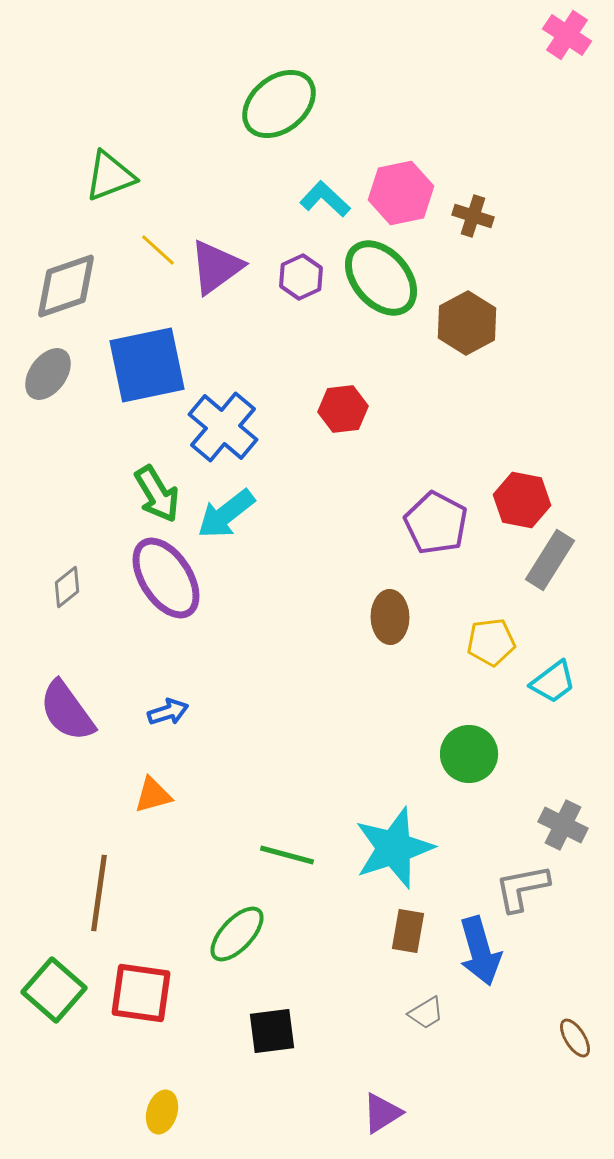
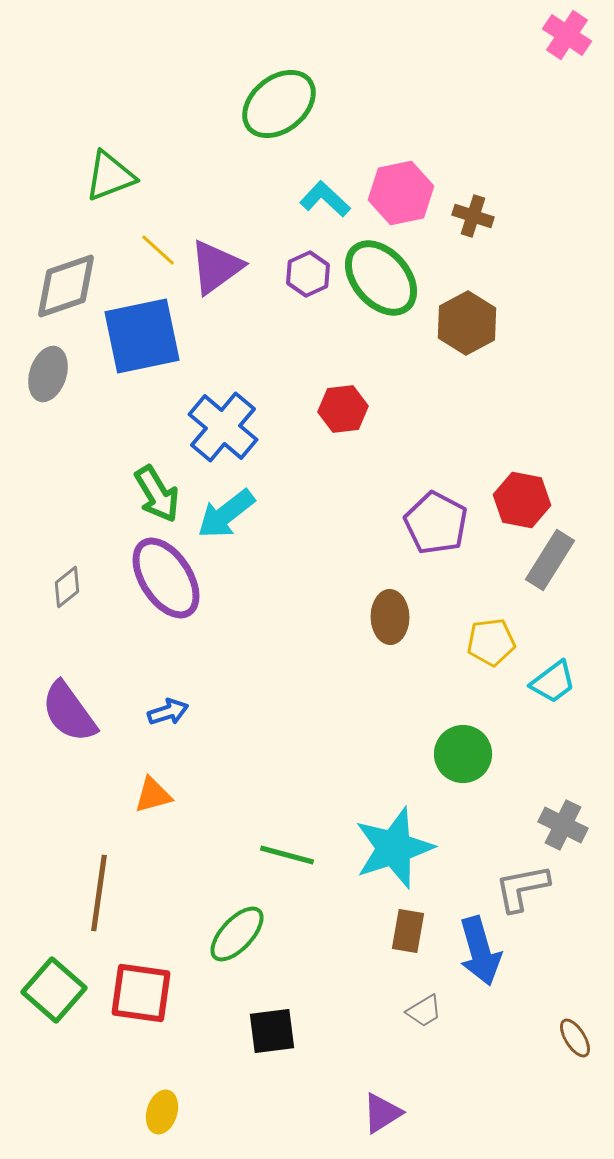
purple hexagon at (301, 277): moved 7 px right, 3 px up
blue square at (147, 365): moved 5 px left, 29 px up
gray ellipse at (48, 374): rotated 18 degrees counterclockwise
purple semicircle at (67, 711): moved 2 px right, 1 px down
green circle at (469, 754): moved 6 px left
gray trapezoid at (426, 1013): moved 2 px left, 2 px up
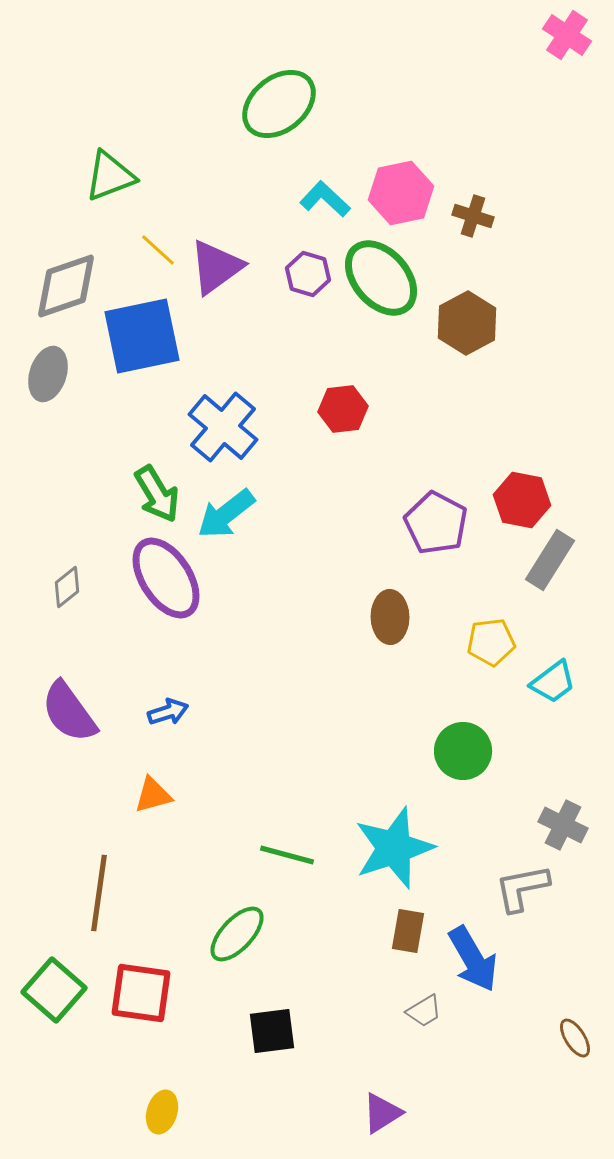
purple hexagon at (308, 274): rotated 18 degrees counterclockwise
green circle at (463, 754): moved 3 px up
blue arrow at (480, 951): moved 7 px left, 8 px down; rotated 14 degrees counterclockwise
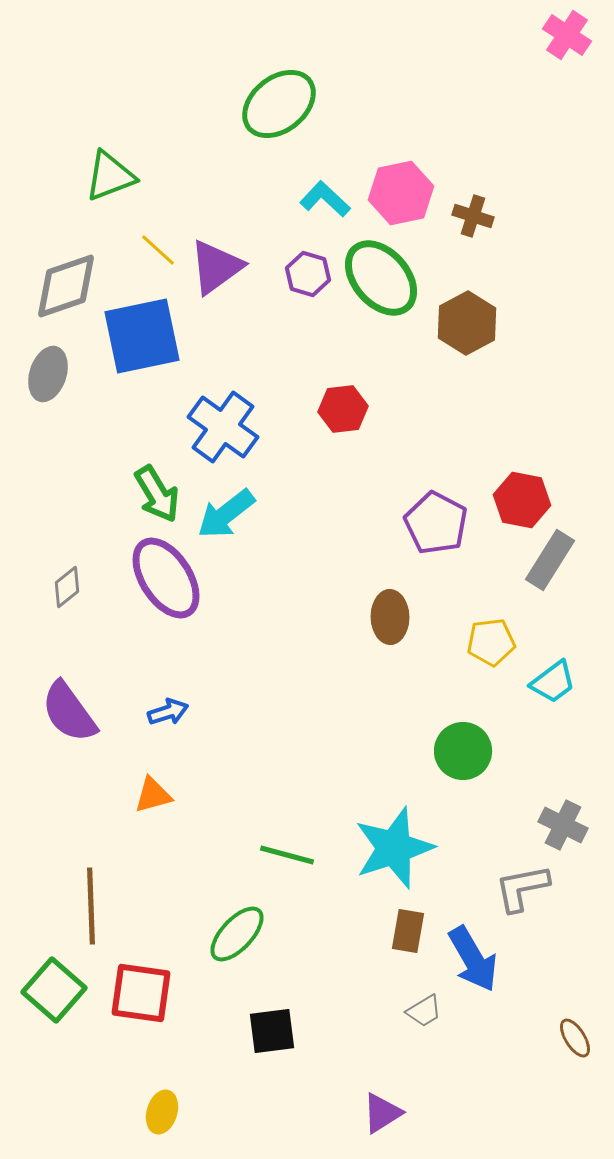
blue cross at (223, 427): rotated 4 degrees counterclockwise
brown line at (99, 893): moved 8 px left, 13 px down; rotated 10 degrees counterclockwise
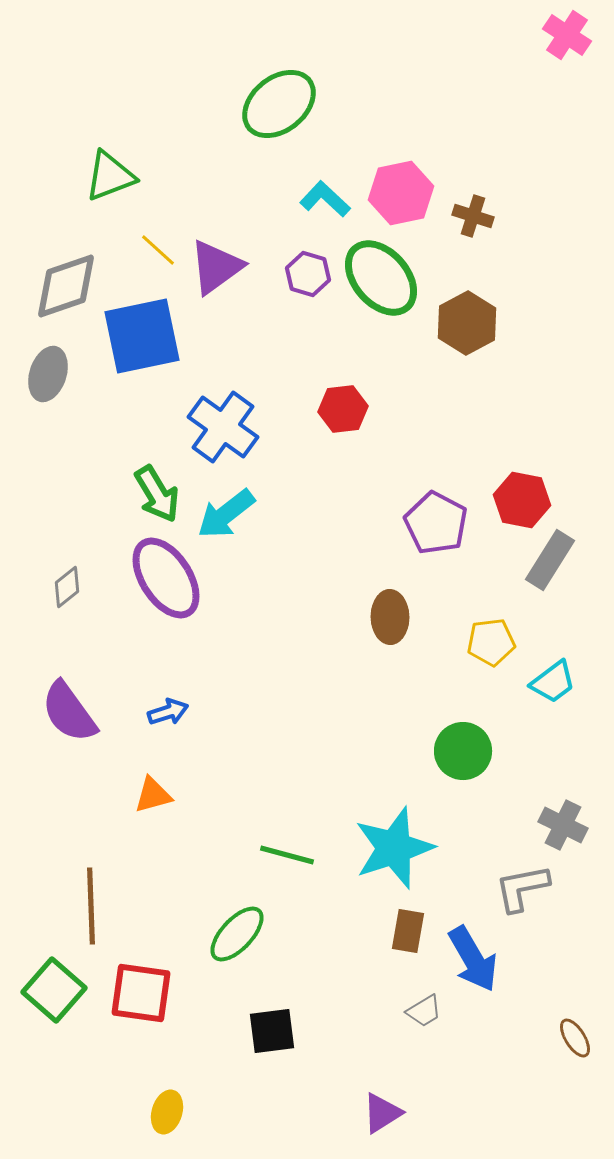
yellow ellipse at (162, 1112): moved 5 px right
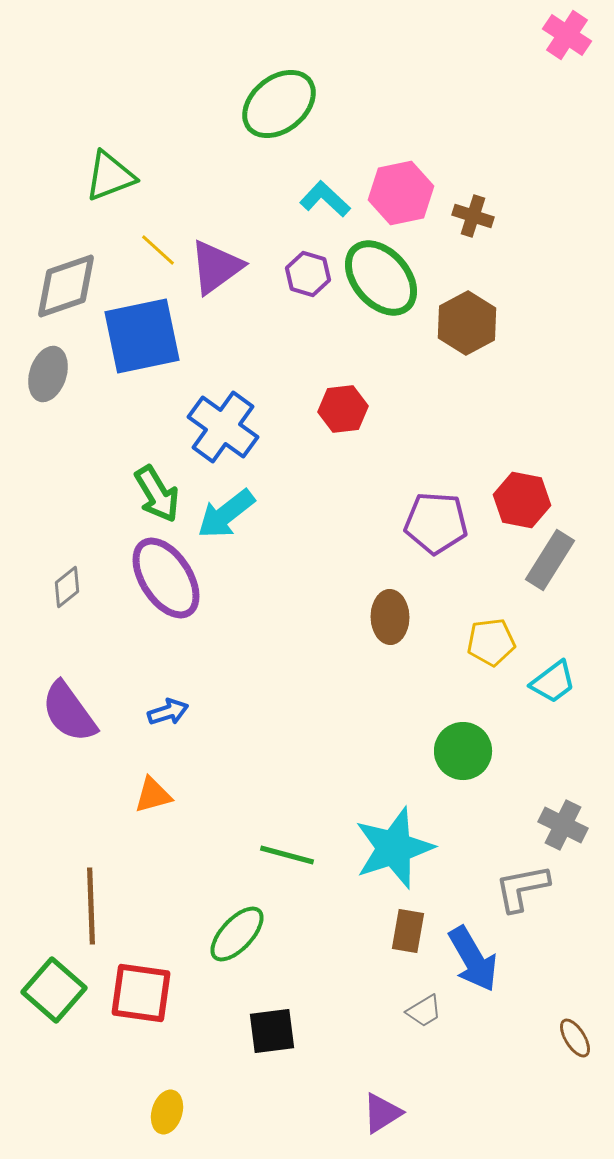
purple pentagon at (436, 523): rotated 24 degrees counterclockwise
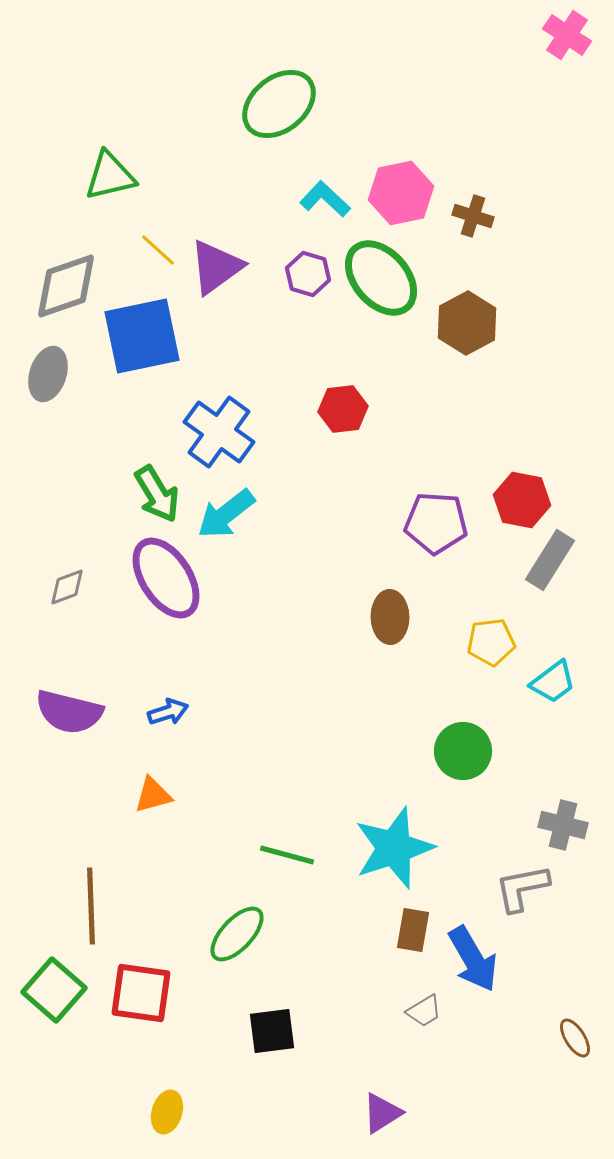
green triangle at (110, 176): rotated 8 degrees clockwise
blue cross at (223, 427): moved 4 px left, 5 px down
gray diamond at (67, 587): rotated 18 degrees clockwise
purple semicircle at (69, 712): rotated 40 degrees counterclockwise
gray cross at (563, 825): rotated 12 degrees counterclockwise
brown rectangle at (408, 931): moved 5 px right, 1 px up
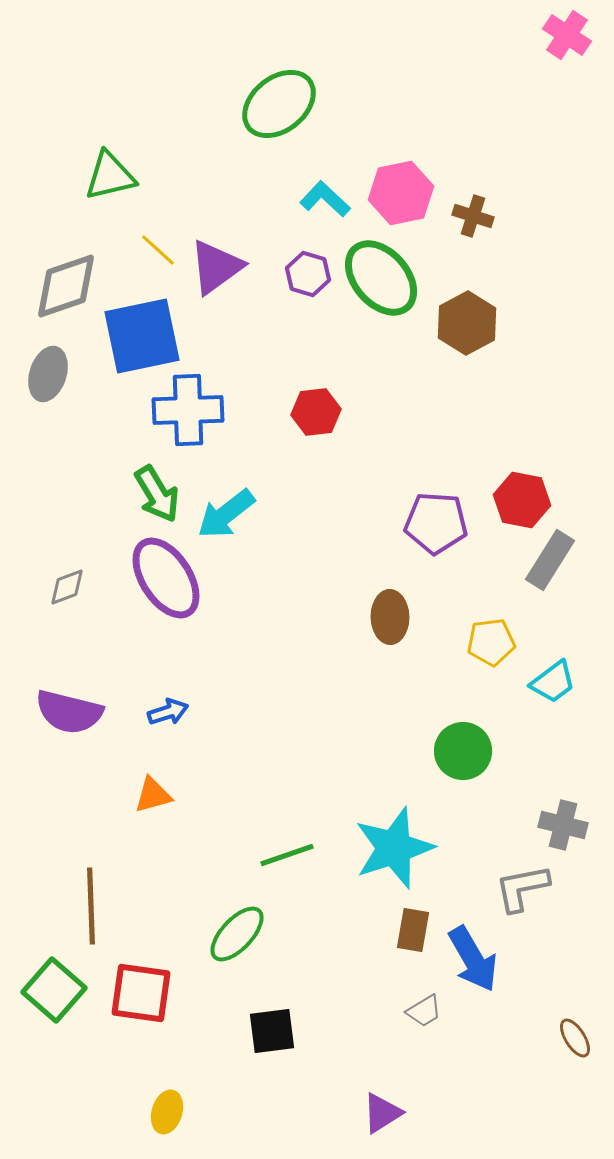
red hexagon at (343, 409): moved 27 px left, 3 px down
blue cross at (219, 432): moved 31 px left, 22 px up; rotated 38 degrees counterclockwise
green line at (287, 855): rotated 34 degrees counterclockwise
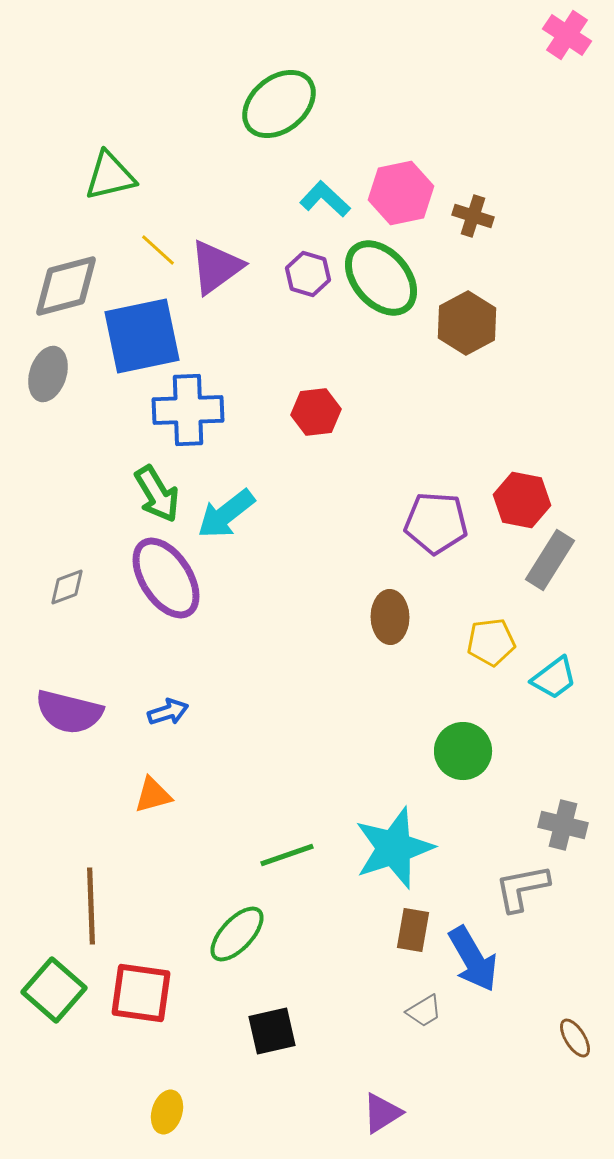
gray diamond at (66, 286): rotated 4 degrees clockwise
cyan trapezoid at (553, 682): moved 1 px right, 4 px up
black square at (272, 1031): rotated 6 degrees counterclockwise
